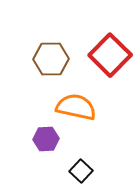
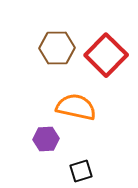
red square: moved 4 px left
brown hexagon: moved 6 px right, 11 px up
black square: rotated 30 degrees clockwise
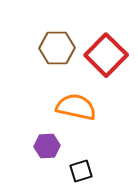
purple hexagon: moved 1 px right, 7 px down
